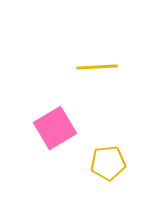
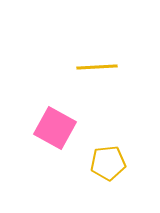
pink square: rotated 30 degrees counterclockwise
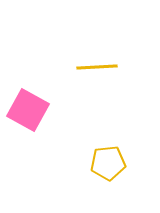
pink square: moved 27 px left, 18 px up
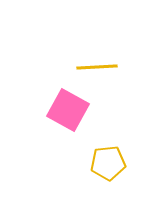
pink square: moved 40 px right
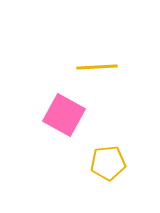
pink square: moved 4 px left, 5 px down
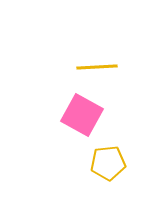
pink square: moved 18 px right
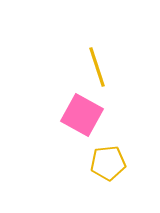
yellow line: rotated 75 degrees clockwise
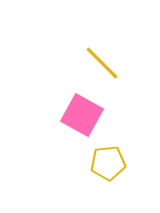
yellow line: moved 5 px right, 4 px up; rotated 27 degrees counterclockwise
